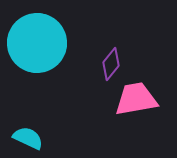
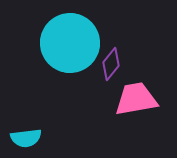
cyan circle: moved 33 px right
cyan semicircle: moved 2 px left; rotated 148 degrees clockwise
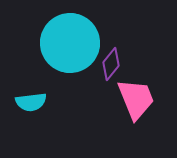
pink trapezoid: rotated 78 degrees clockwise
cyan semicircle: moved 5 px right, 36 px up
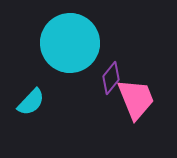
purple diamond: moved 14 px down
cyan semicircle: rotated 40 degrees counterclockwise
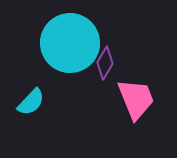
purple diamond: moved 6 px left, 15 px up; rotated 8 degrees counterclockwise
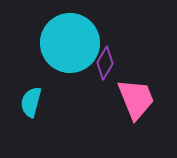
cyan semicircle: rotated 152 degrees clockwise
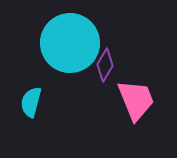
purple diamond: moved 2 px down
pink trapezoid: moved 1 px down
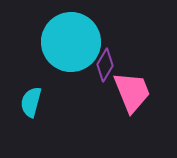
cyan circle: moved 1 px right, 1 px up
pink trapezoid: moved 4 px left, 8 px up
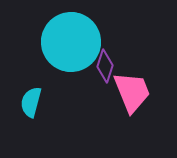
purple diamond: moved 1 px down; rotated 12 degrees counterclockwise
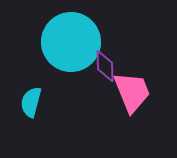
purple diamond: rotated 20 degrees counterclockwise
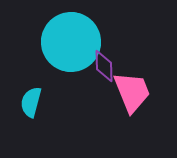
purple diamond: moved 1 px left
